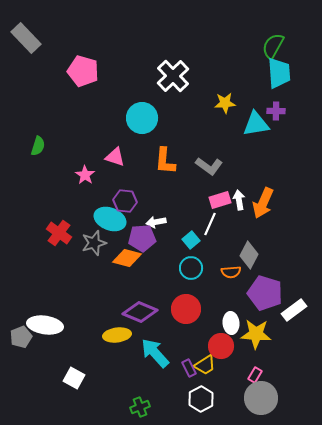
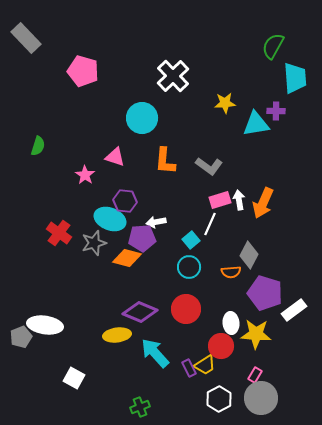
cyan trapezoid at (279, 73): moved 16 px right, 5 px down
cyan circle at (191, 268): moved 2 px left, 1 px up
white hexagon at (201, 399): moved 18 px right
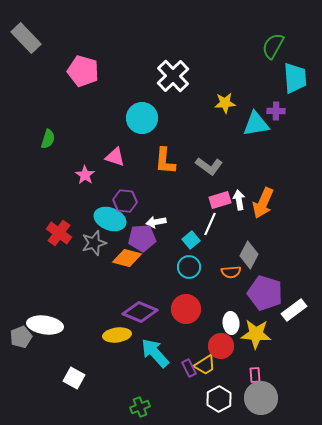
green semicircle at (38, 146): moved 10 px right, 7 px up
pink rectangle at (255, 375): rotated 35 degrees counterclockwise
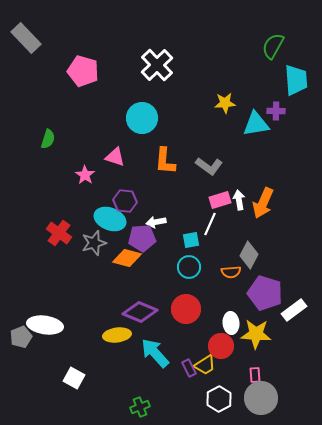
white cross at (173, 76): moved 16 px left, 11 px up
cyan trapezoid at (295, 78): moved 1 px right, 2 px down
cyan square at (191, 240): rotated 30 degrees clockwise
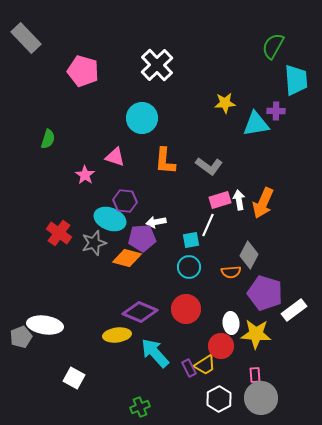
white line at (210, 224): moved 2 px left, 1 px down
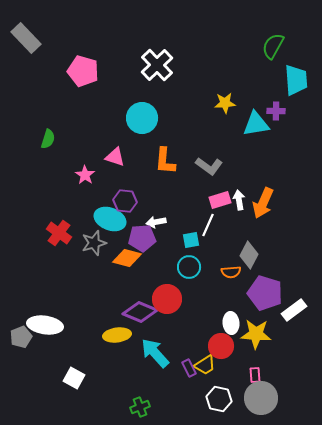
red circle at (186, 309): moved 19 px left, 10 px up
white hexagon at (219, 399): rotated 20 degrees counterclockwise
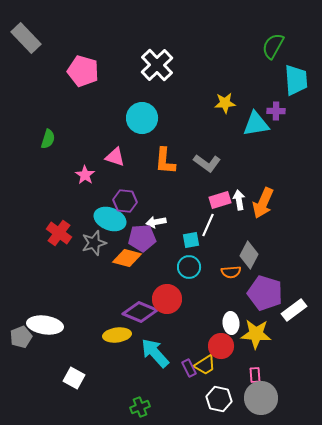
gray L-shape at (209, 166): moved 2 px left, 3 px up
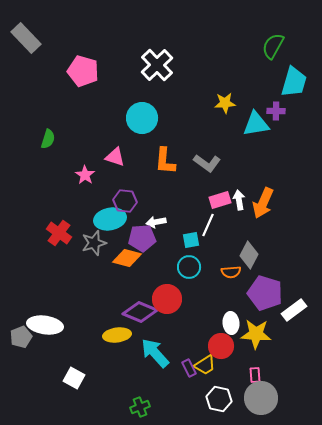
cyan trapezoid at (296, 80): moved 2 px left, 2 px down; rotated 20 degrees clockwise
cyan ellipse at (110, 219): rotated 32 degrees counterclockwise
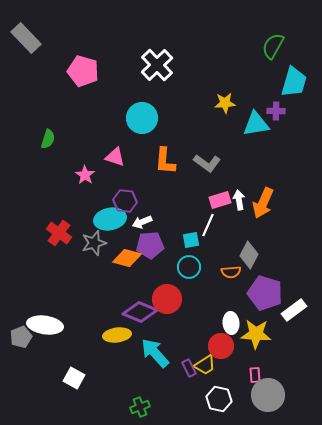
white arrow at (156, 222): moved 14 px left; rotated 12 degrees counterclockwise
purple pentagon at (142, 238): moved 8 px right, 7 px down
gray circle at (261, 398): moved 7 px right, 3 px up
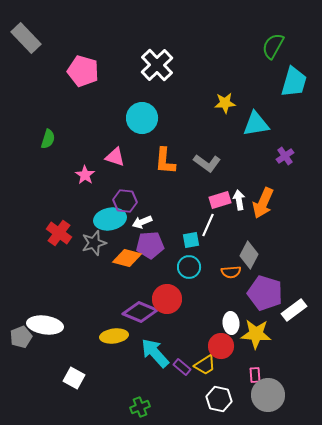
purple cross at (276, 111): moved 9 px right, 45 px down; rotated 36 degrees counterclockwise
yellow ellipse at (117, 335): moved 3 px left, 1 px down
purple rectangle at (189, 368): moved 7 px left, 1 px up; rotated 24 degrees counterclockwise
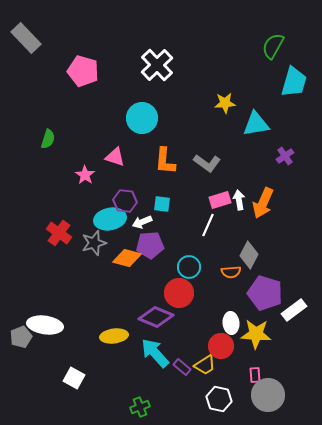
cyan square at (191, 240): moved 29 px left, 36 px up; rotated 18 degrees clockwise
red circle at (167, 299): moved 12 px right, 6 px up
purple diamond at (140, 312): moved 16 px right, 5 px down
